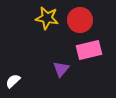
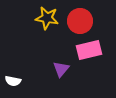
red circle: moved 1 px down
white semicircle: rotated 126 degrees counterclockwise
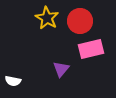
yellow star: rotated 20 degrees clockwise
pink rectangle: moved 2 px right, 1 px up
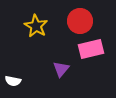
yellow star: moved 11 px left, 8 px down
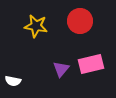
yellow star: rotated 20 degrees counterclockwise
pink rectangle: moved 15 px down
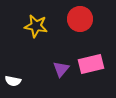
red circle: moved 2 px up
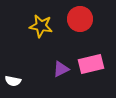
yellow star: moved 5 px right
purple triangle: rotated 24 degrees clockwise
